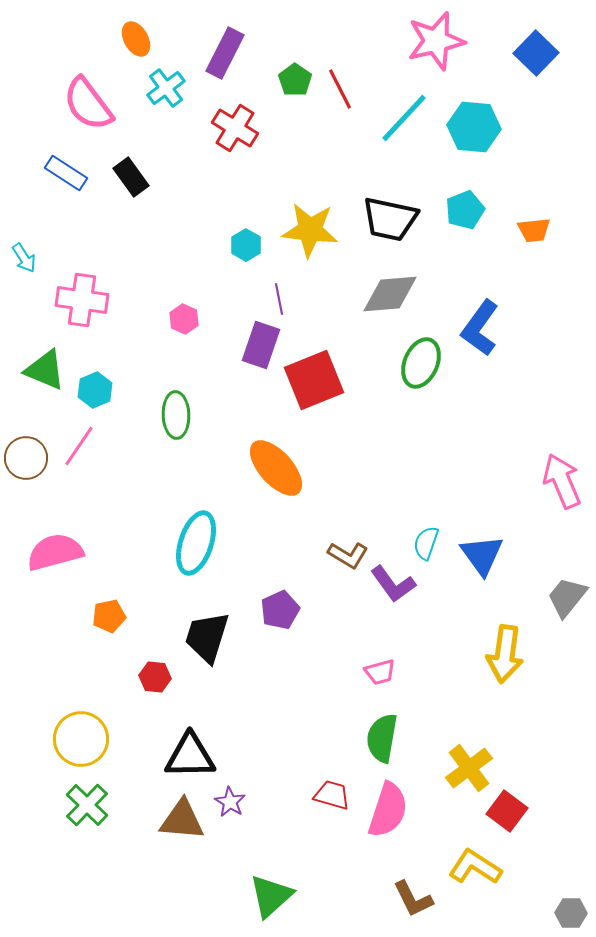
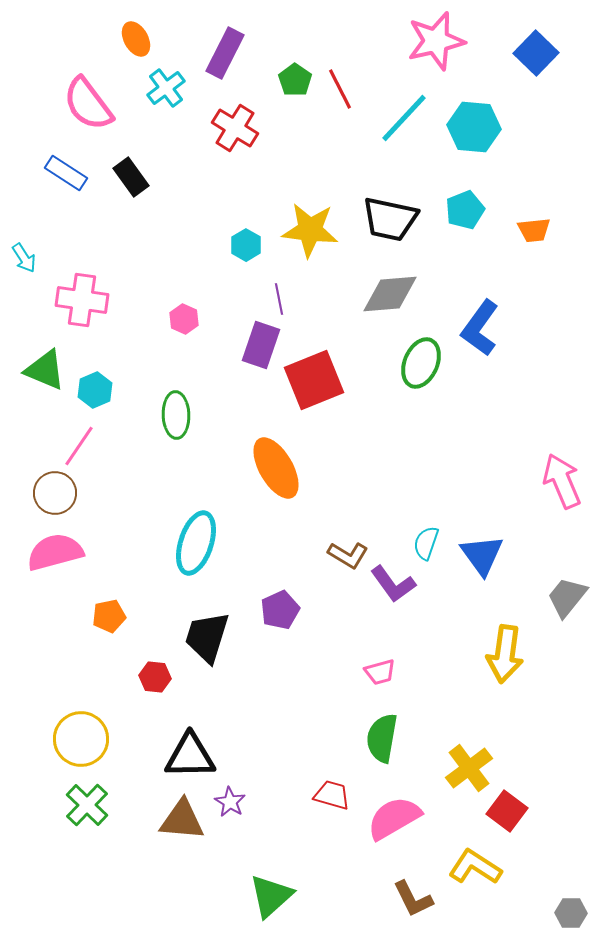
brown circle at (26, 458): moved 29 px right, 35 px down
orange ellipse at (276, 468): rotated 12 degrees clockwise
pink semicircle at (388, 810): moved 6 px right, 8 px down; rotated 138 degrees counterclockwise
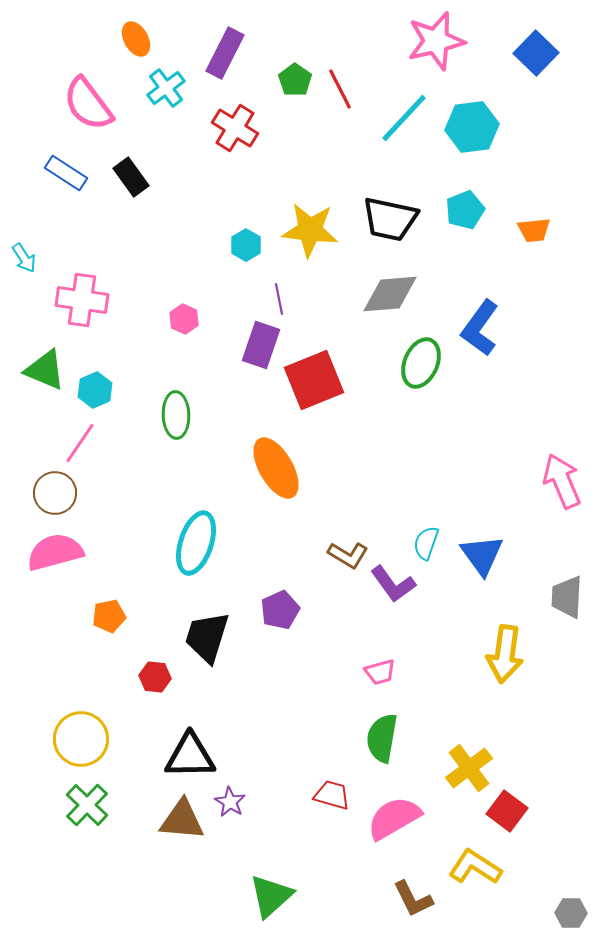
cyan hexagon at (474, 127): moved 2 px left; rotated 12 degrees counterclockwise
pink line at (79, 446): moved 1 px right, 3 px up
gray trapezoid at (567, 597): rotated 36 degrees counterclockwise
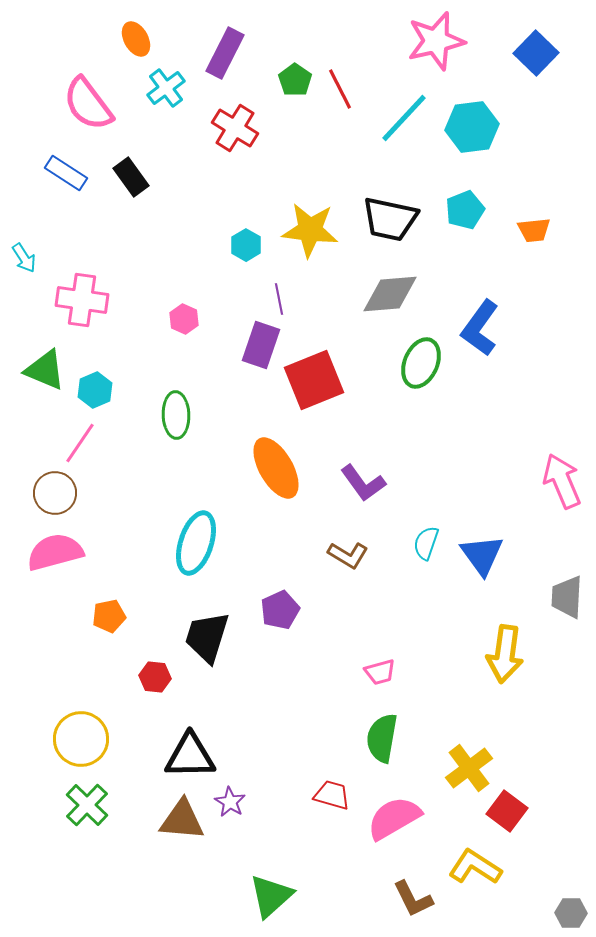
purple L-shape at (393, 584): moved 30 px left, 101 px up
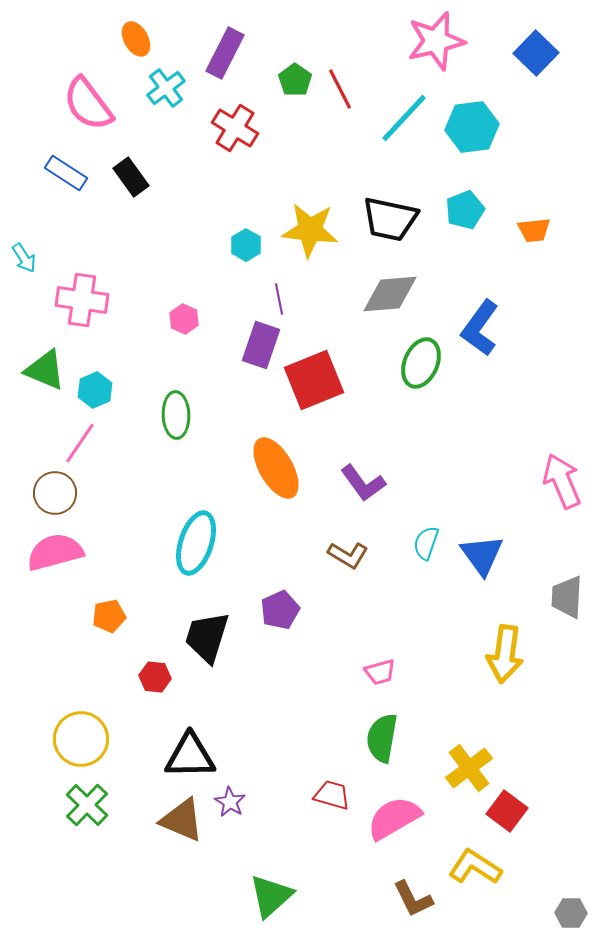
brown triangle at (182, 820): rotated 18 degrees clockwise
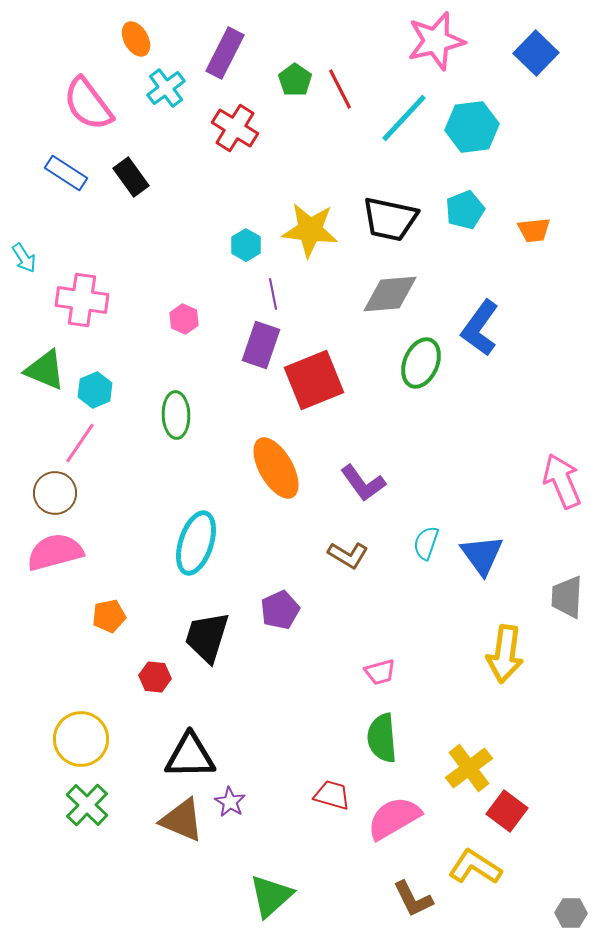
purple line at (279, 299): moved 6 px left, 5 px up
green semicircle at (382, 738): rotated 15 degrees counterclockwise
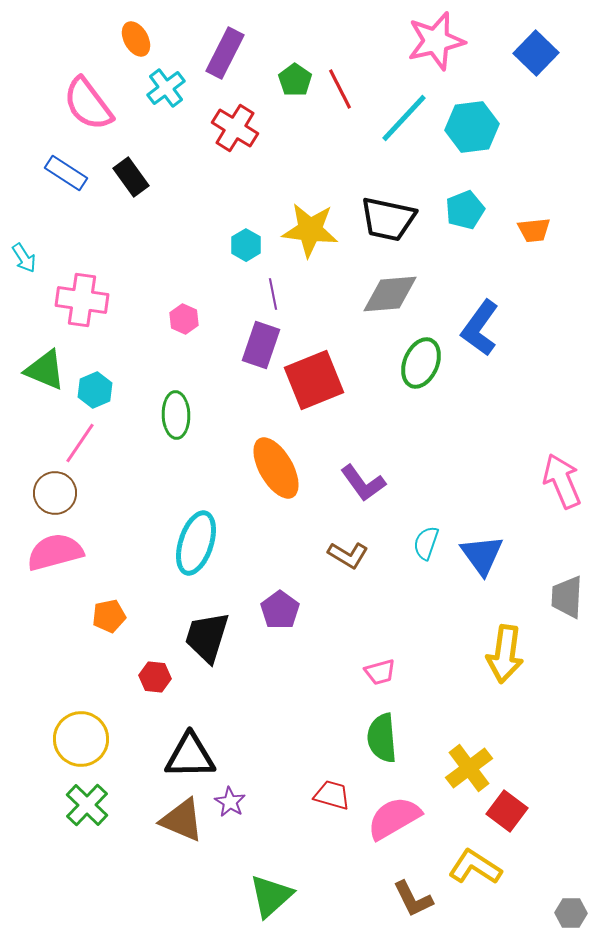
black trapezoid at (390, 219): moved 2 px left
purple pentagon at (280, 610): rotated 12 degrees counterclockwise
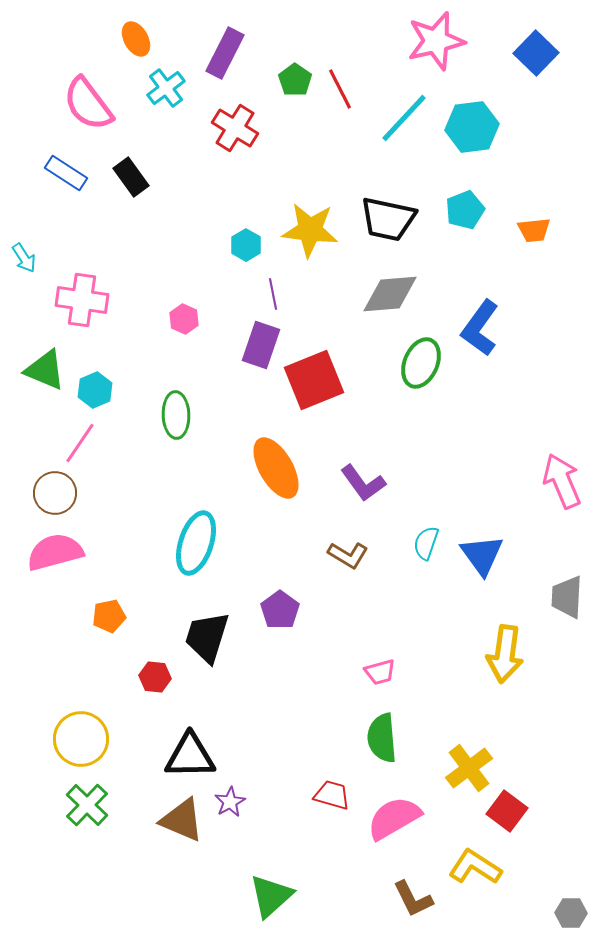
purple star at (230, 802): rotated 12 degrees clockwise
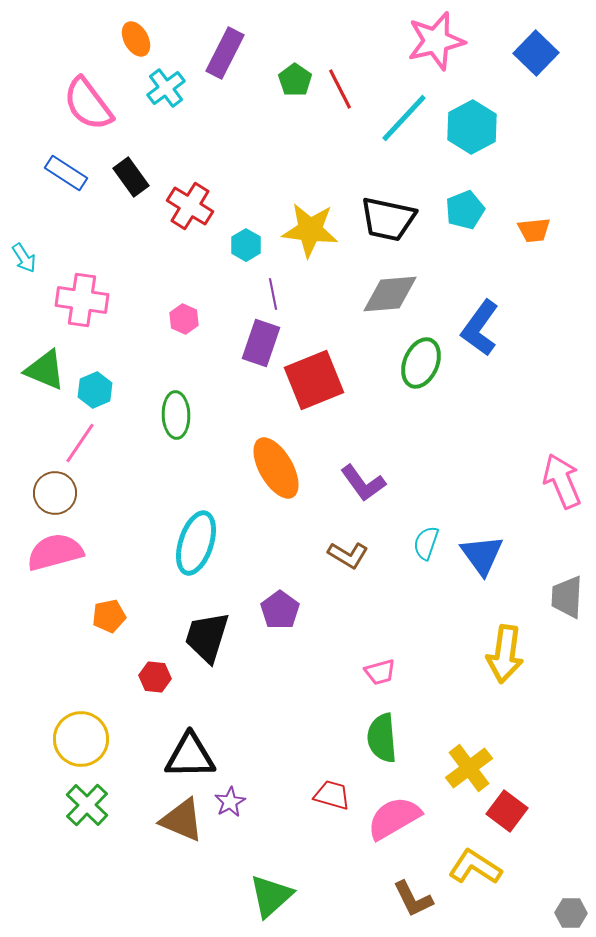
cyan hexagon at (472, 127): rotated 21 degrees counterclockwise
red cross at (235, 128): moved 45 px left, 78 px down
purple rectangle at (261, 345): moved 2 px up
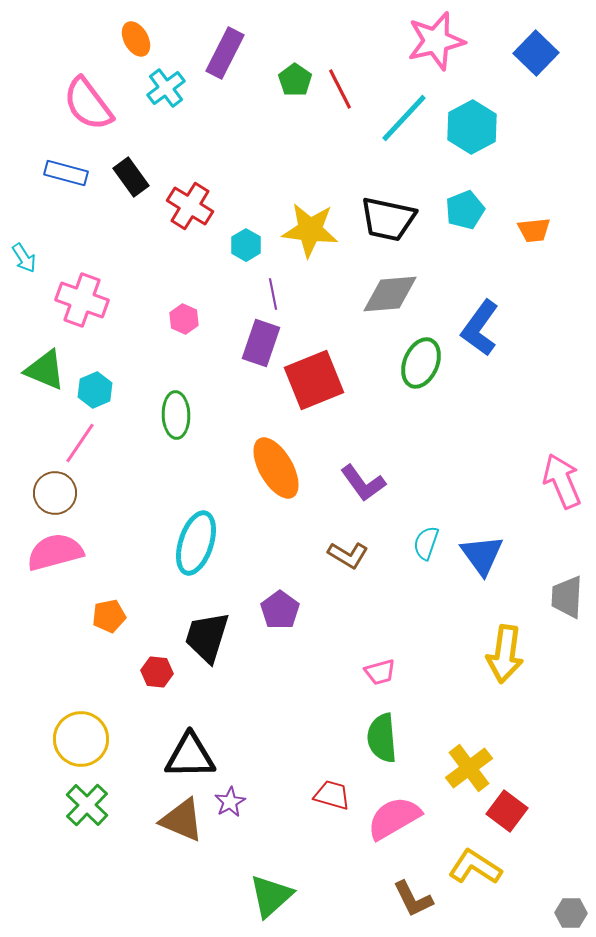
blue rectangle at (66, 173): rotated 18 degrees counterclockwise
pink cross at (82, 300): rotated 12 degrees clockwise
red hexagon at (155, 677): moved 2 px right, 5 px up
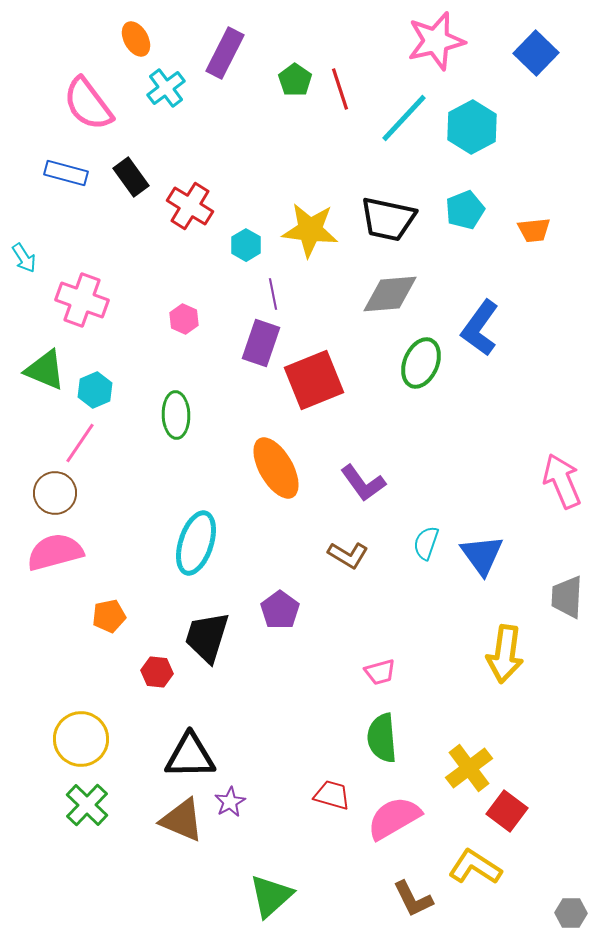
red line at (340, 89): rotated 9 degrees clockwise
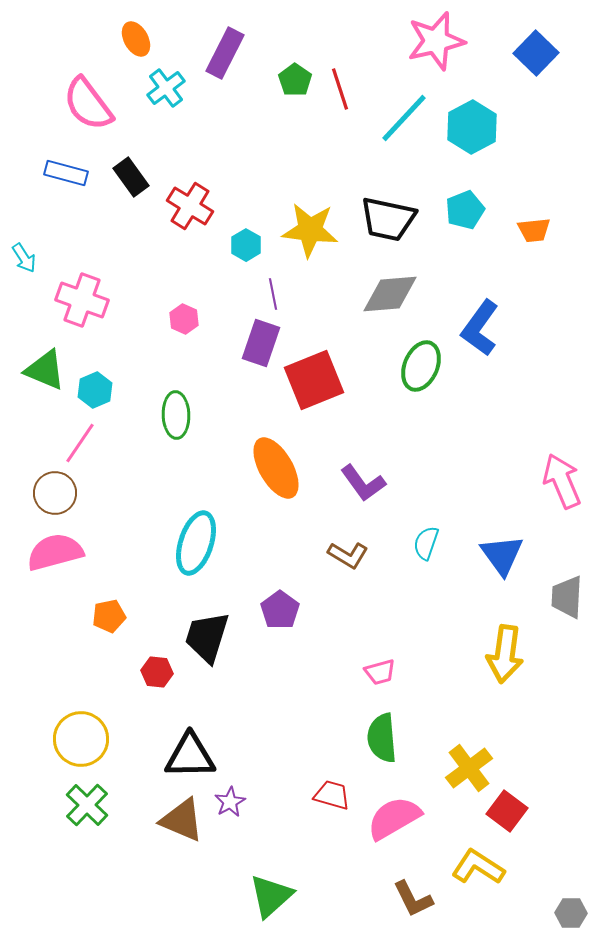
green ellipse at (421, 363): moved 3 px down
blue triangle at (482, 555): moved 20 px right
yellow L-shape at (475, 867): moved 3 px right
